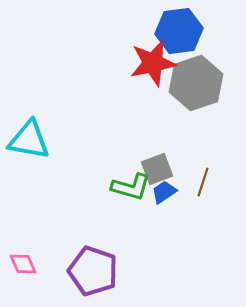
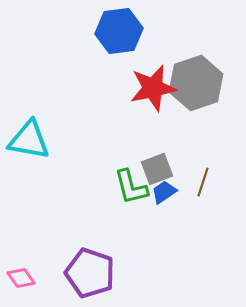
blue hexagon: moved 60 px left
red star: moved 25 px down
green L-shape: rotated 60 degrees clockwise
pink diamond: moved 2 px left, 14 px down; rotated 12 degrees counterclockwise
purple pentagon: moved 3 px left, 2 px down
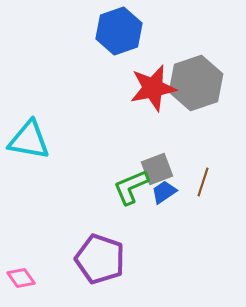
blue hexagon: rotated 12 degrees counterclockwise
green L-shape: rotated 81 degrees clockwise
purple pentagon: moved 10 px right, 14 px up
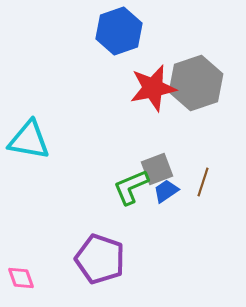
blue trapezoid: moved 2 px right, 1 px up
pink diamond: rotated 16 degrees clockwise
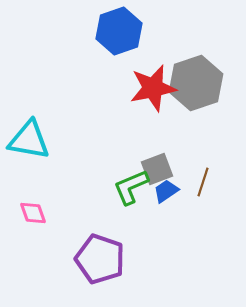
pink diamond: moved 12 px right, 65 px up
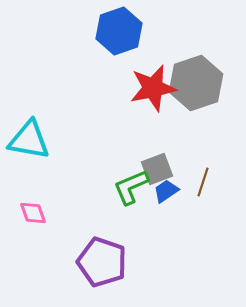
purple pentagon: moved 2 px right, 3 px down
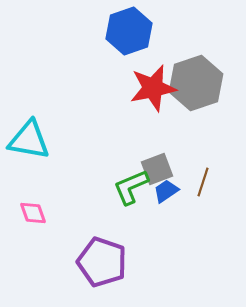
blue hexagon: moved 10 px right
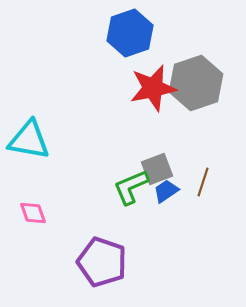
blue hexagon: moved 1 px right, 2 px down
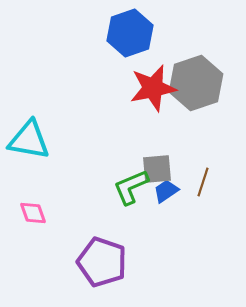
gray square: rotated 16 degrees clockwise
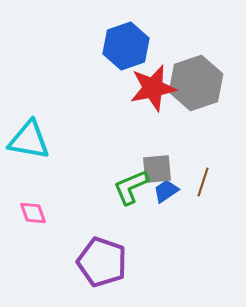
blue hexagon: moved 4 px left, 13 px down
